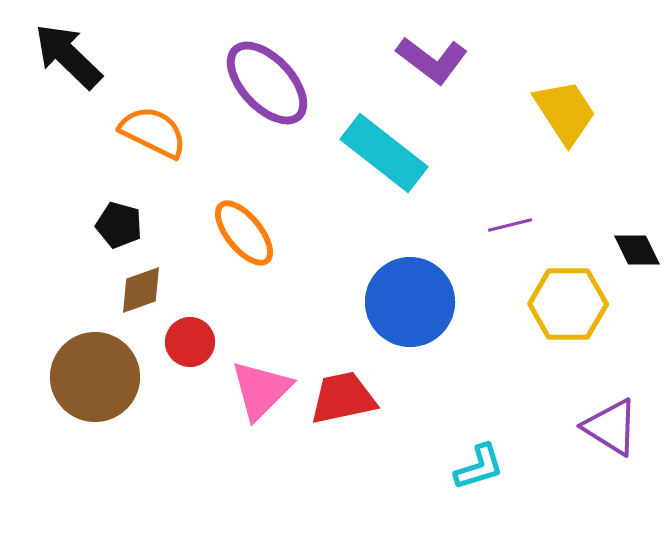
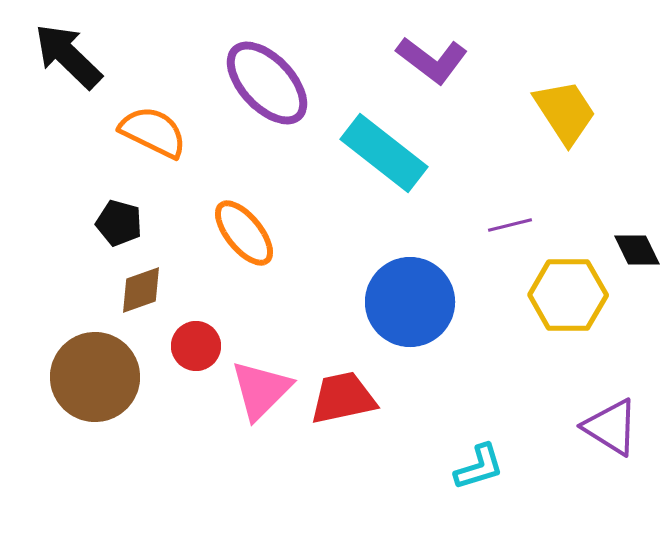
black pentagon: moved 2 px up
yellow hexagon: moved 9 px up
red circle: moved 6 px right, 4 px down
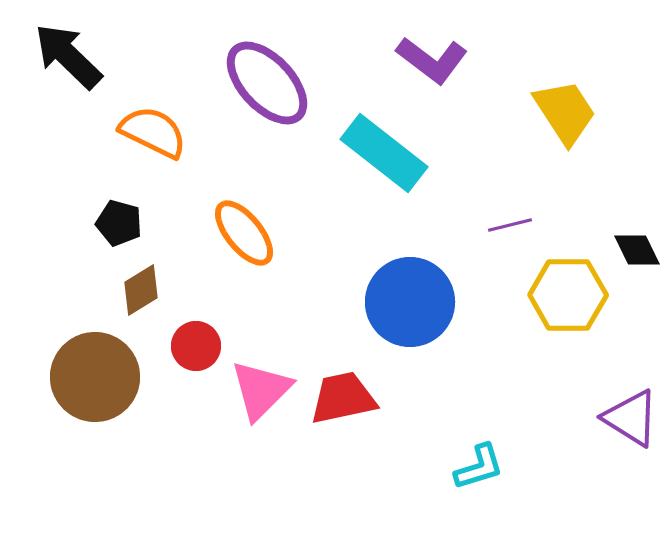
brown diamond: rotated 12 degrees counterclockwise
purple triangle: moved 20 px right, 9 px up
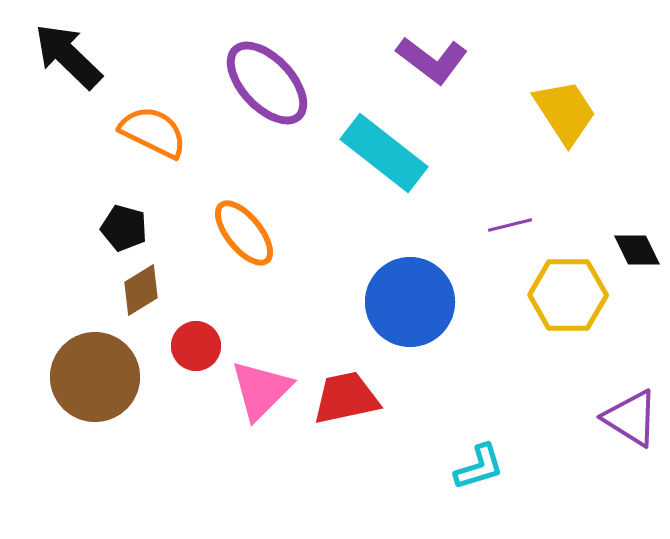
black pentagon: moved 5 px right, 5 px down
red trapezoid: moved 3 px right
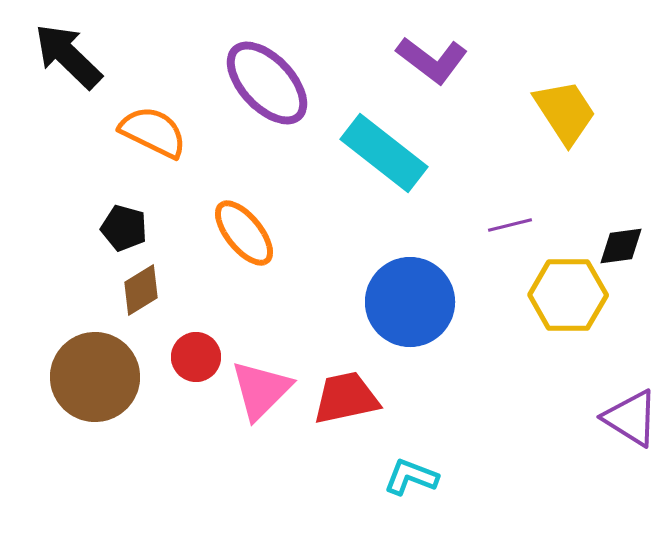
black diamond: moved 16 px left, 4 px up; rotated 72 degrees counterclockwise
red circle: moved 11 px down
cyan L-shape: moved 68 px left, 10 px down; rotated 142 degrees counterclockwise
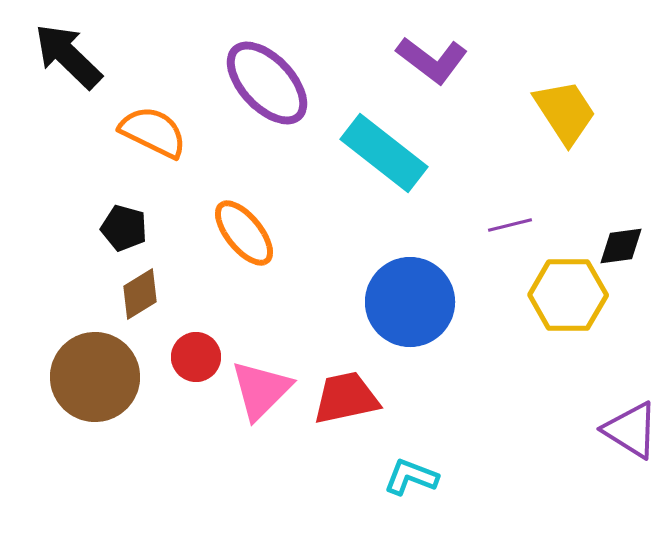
brown diamond: moved 1 px left, 4 px down
purple triangle: moved 12 px down
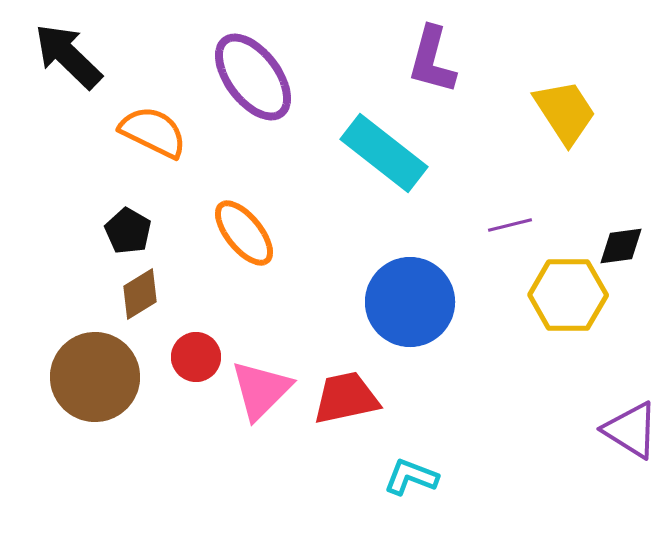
purple L-shape: rotated 68 degrees clockwise
purple ellipse: moved 14 px left, 6 px up; rotated 6 degrees clockwise
black pentagon: moved 4 px right, 3 px down; rotated 15 degrees clockwise
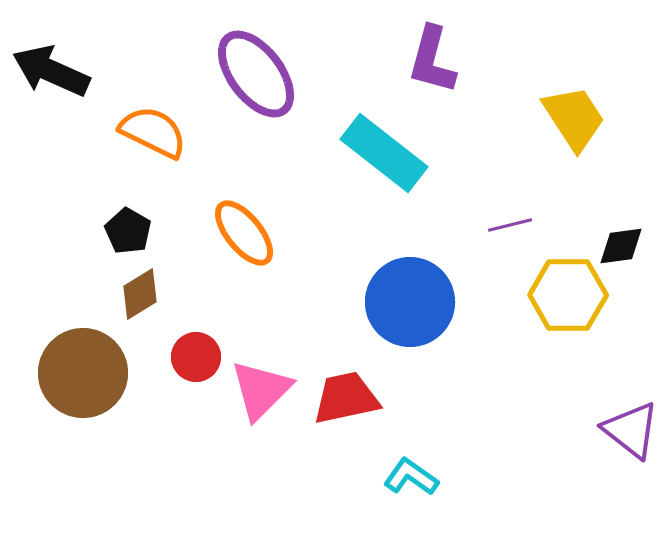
black arrow: moved 17 px left, 15 px down; rotated 20 degrees counterclockwise
purple ellipse: moved 3 px right, 3 px up
yellow trapezoid: moved 9 px right, 6 px down
brown circle: moved 12 px left, 4 px up
purple triangle: rotated 6 degrees clockwise
cyan L-shape: rotated 14 degrees clockwise
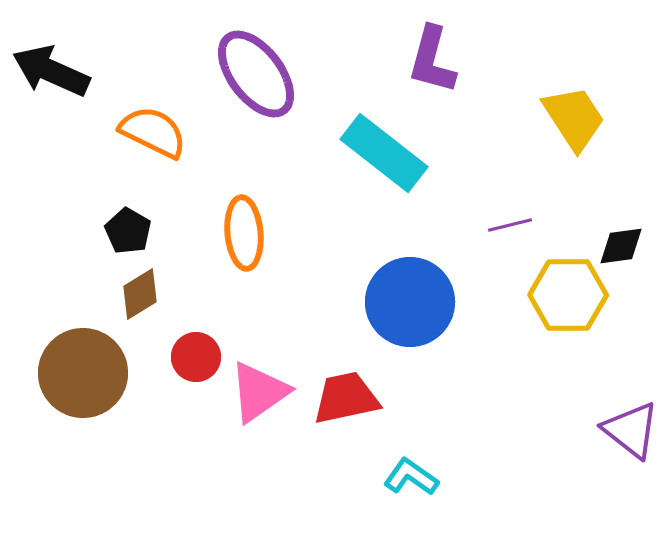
orange ellipse: rotated 34 degrees clockwise
pink triangle: moved 2 px left, 2 px down; rotated 10 degrees clockwise
